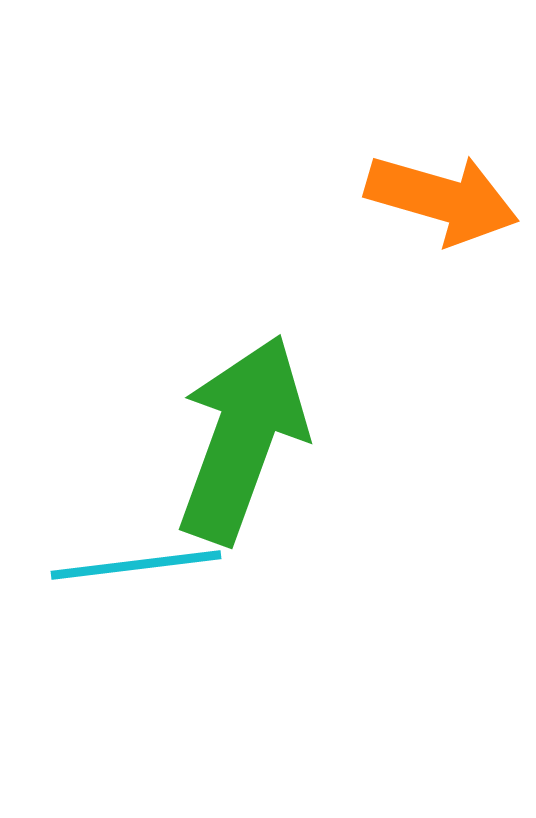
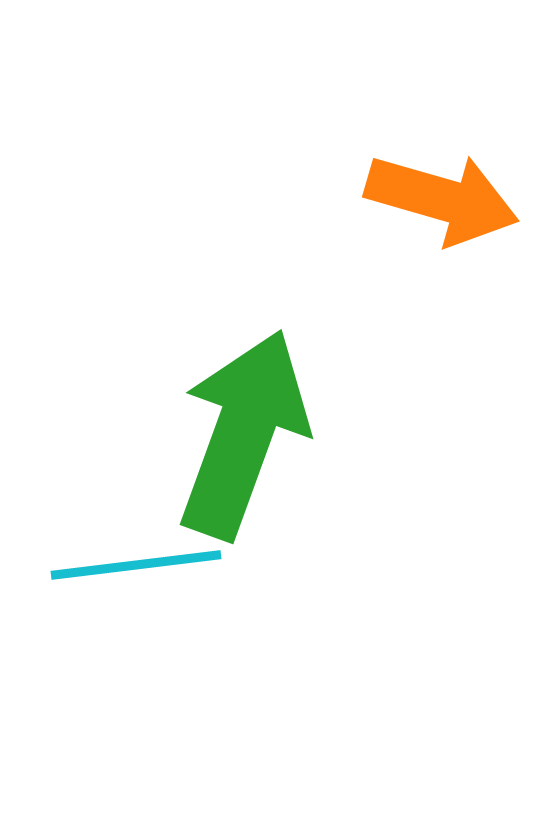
green arrow: moved 1 px right, 5 px up
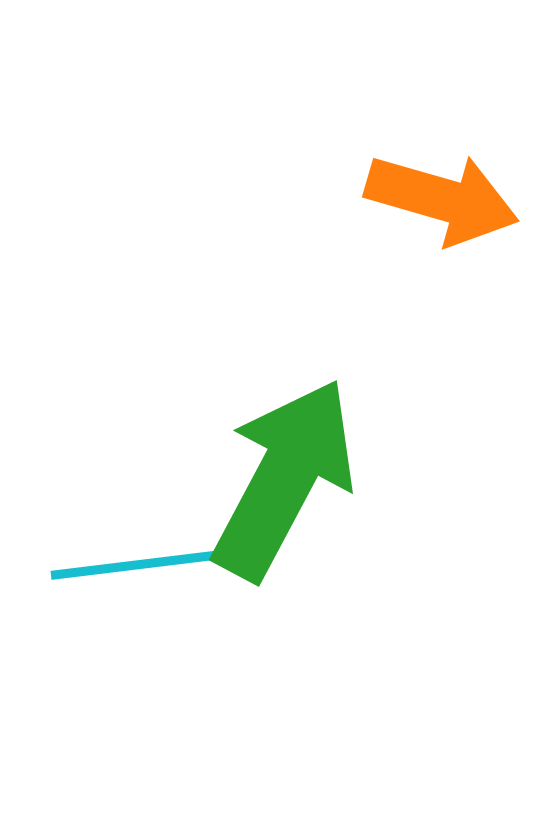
green arrow: moved 41 px right, 45 px down; rotated 8 degrees clockwise
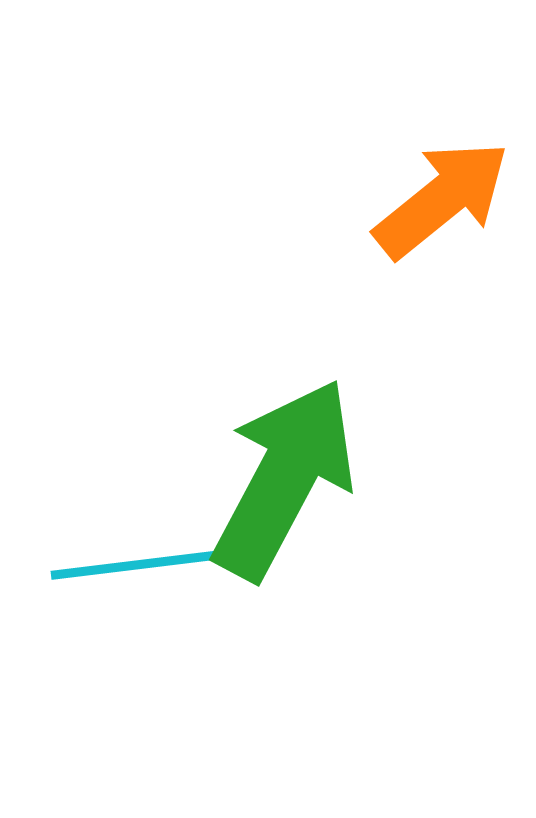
orange arrow: rotated 55 degrees counterclockwise
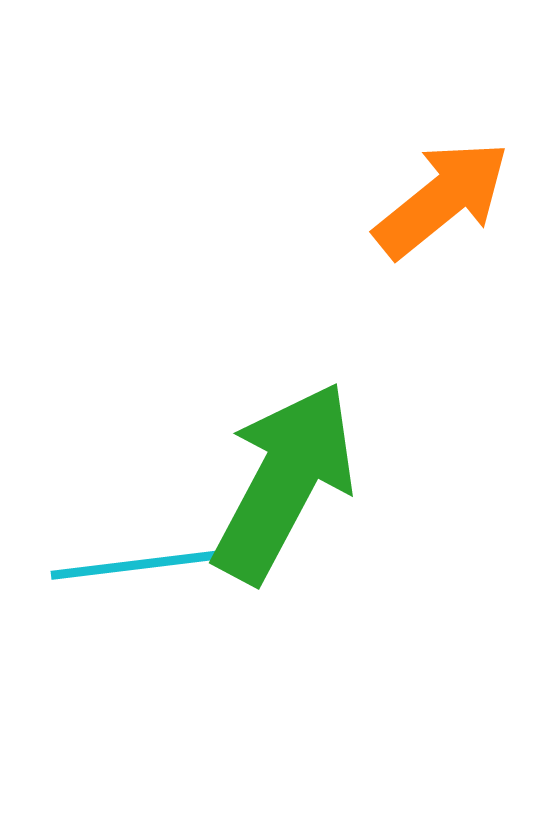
green arrow: moved 3 px down
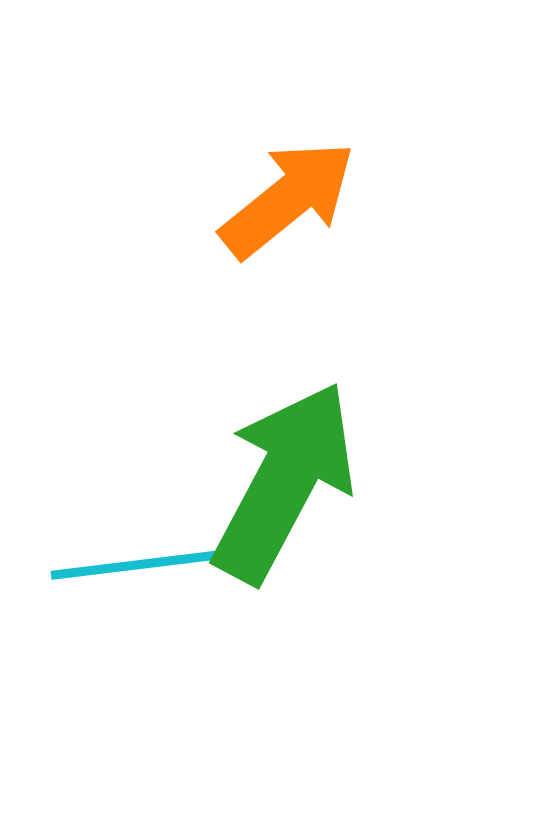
orange arrow: moved 154 px left
